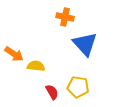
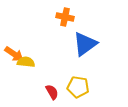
blue triangle: rotated 36 degrees clockwise
yellow semicircle: moved 10 px left, 4 px up
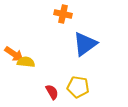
orange cross: moved 2 px left, 3 px up
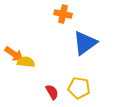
blue triangle: moved 1 px up
yellow pentagon: moved 1 px right, 1 px down
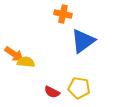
blue triangle: moved 2 px left, 2 px up
red semicircle: rotated 147 degrees clockwise
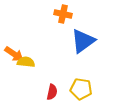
yellow pentagon: moved 2 px right, 1 px down
red semicircle: rotated 105 degrees counterclockwise
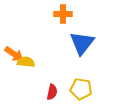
orange cross: rotated 12 degrees counterclockwise
blue triangle: moved 1 px left, 2 px down; rotated 16 degrees counterclockwise
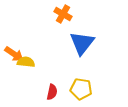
orange cross: rotated 30 degrees clockwise
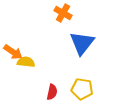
orange cross: moved 1 px up
orange arrow: moved 1 px left, 2 px up
yellow pentagon: moved 1 px right
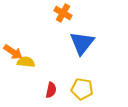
red semicircle: moved 1 px left, 2 px up
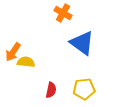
blue triangle: rotated 32 degrees counterclockwise
orange arrow: rotated 90 degrees clockwise
yellow pentagon: moved 2 px right; rotated 15 degrees counterclockwise
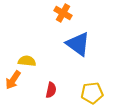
blue triangle: moved 4 px left, 1 px down
orange arrow: moved 28 px down
yellow semicircle: moved 1 px right, 1 px up
yellow pentagon: moved 8 px right, 4 px down
